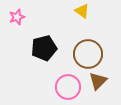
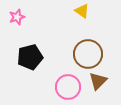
black pentagon: moved 14 px left, 9 px down
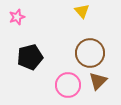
yellow triangle: rotated 14 degrees clockwise
brown circle: moved 2 px right, 1 px up
pink circle: moved 2 px up
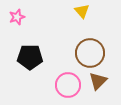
black pentagon: rotated 15 degrees clockwise
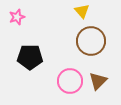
brown circle: moved 1 px right, 12 px up
pink circle: moved 2 px right, 4 px up
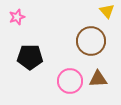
yellow triangle: moved 25 px right
brown triangle: moved 2 px up; rotated 42 degrees clockwise
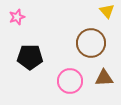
brown circle: moved 2 px down
brown triangle: moved 6 px right, 1 px up
